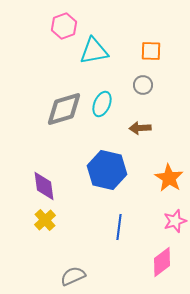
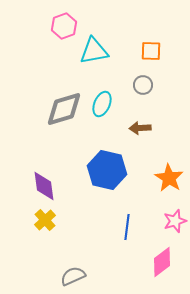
blue line: moved 8 px right
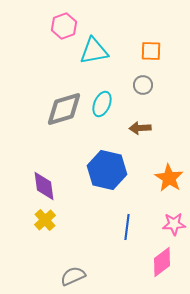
pink star: moved 1 px left, 3 px down; rotated 15 degrees clockwise
